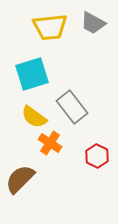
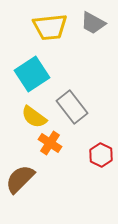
cyan square: rotated 16 degrees counterclockwise
red hexagon: moved 4 px right, 1 px up
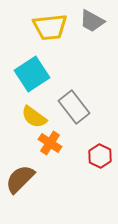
gray trapezoid: moved 1 px left, 2 px up
gray rectangle: moved 2 px right
red hexagon: moved 1 px left, 1 px down
